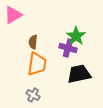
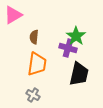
brown semicircle: moved 1 px right, 5 px up
black trapezoid: rotated 115 degrees clockwise
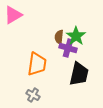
brown semicircle: moved 25 px right
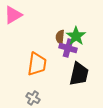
brown semicircle: moved 1 px right
gray cross: moved 3 px down
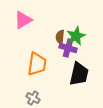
pink triangle: moved 10 px right, 5 px down
green star: rotated 12 degrees clockwise
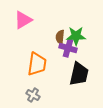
green star: rotated 24 degrees clockwise
gray cross: moved 3 px up
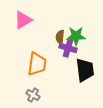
black trapezoid: moved 6 px right, 4 px up; rotated 20 degrees counterclockwise
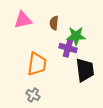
pink triangle: rotated 18 degrees clockwise
brown semicircle: moved 6 px left, 14 px up
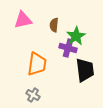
brown semicircle: moved 2 px down
green star: rotated 30 degrees counterclockwise
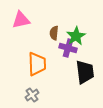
pink triangle: moved 2 px left
brown semicircle: moved 8 px down
orange trapezoid: rotated 10 degrees counterclockwise
black trapezoid: moved 2 px down
gray cross: moved 1 px left; rotated 24 degrees clockwise
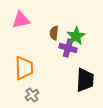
orange trapezoid: moved 13 px left, 4 px down
black trapezoid: moved 8 px down; rotated 10 degrees clockwise
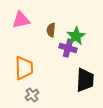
brown semicircle: moved 3 px left, 3 px up
